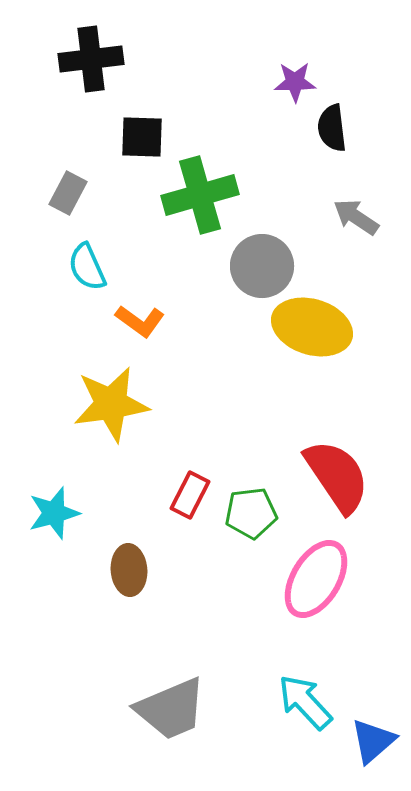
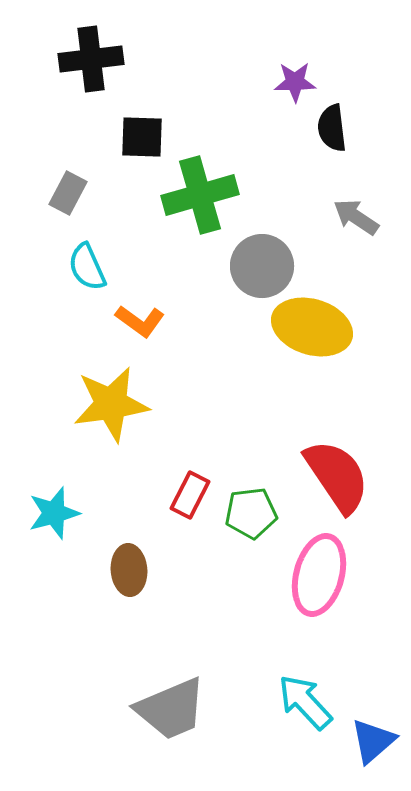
pink ellipse: moved 3 px right, 4 px up; rotated 16 degrees counterclockwise
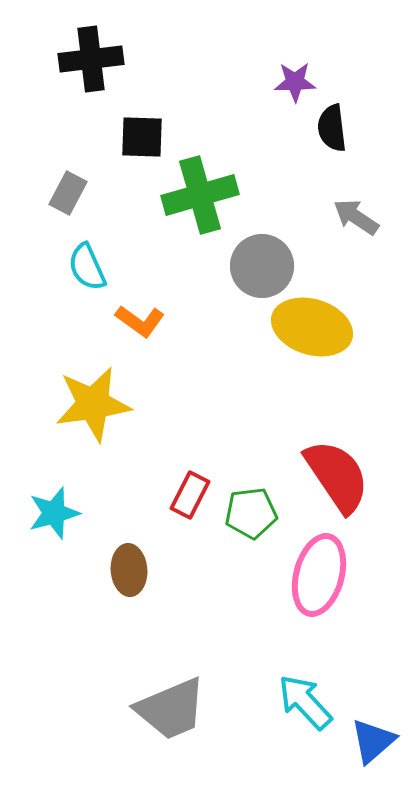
yellow star: moved 18 px left
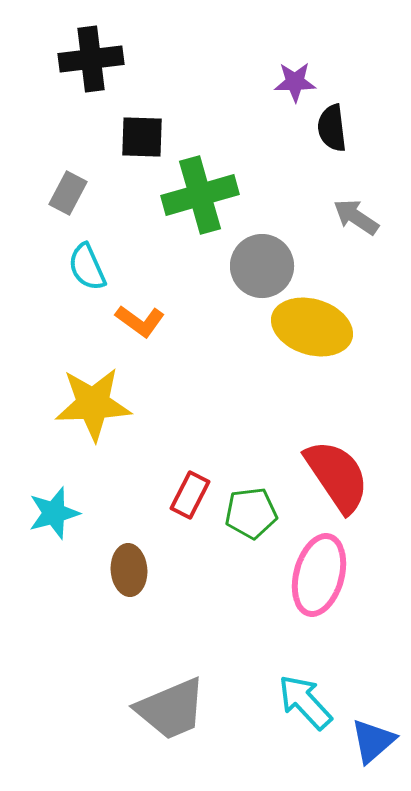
yellow star: rotated 6 degrees clockwise
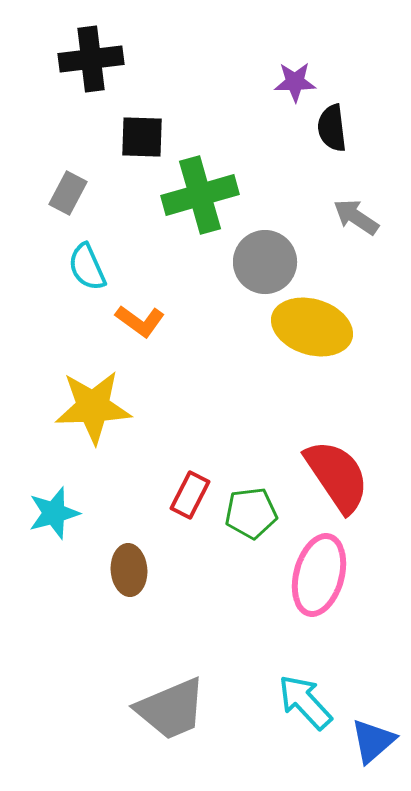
gray circle: moved 3 px right, 4 px up
yellow star: moved 3 px down
